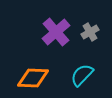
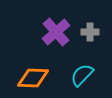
gray cross: rotated 30 degrees clockwise
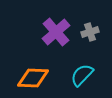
gray cross: rotated 18 degrees counterclockwise
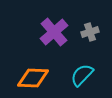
purple cross: moved 2 px left
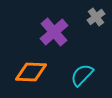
gray cross: moved 6 px right, 15 px up; rotated 18 degrees counterclockwise
orange diamond: moved 2 px left, 6 px up
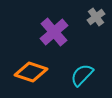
orange diamond: rotated 16 degrees clockwise
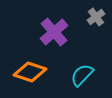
orange diamond: moved 1 px left
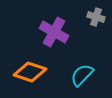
gray cross: rotated 36 degrees counterclockwise
purple cross: rotated 20 degrees counterclockwise
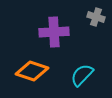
purple cross: rotated 32 degrees counterclockwise
orange diamond: moved 2 px right, 1 px up
